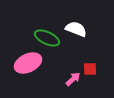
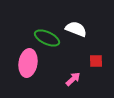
pink ellipse: rotated 56 degrees counterclockwise
red square: moved 6 px right, 8 px up
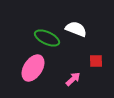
pink ellipse: moved 5 px right, 5 px down; rotated 24 degrees clockwise
